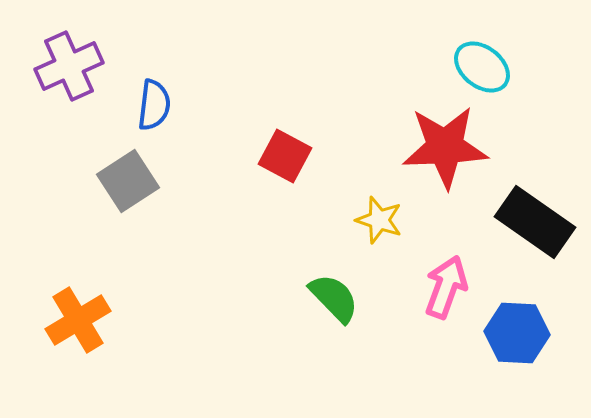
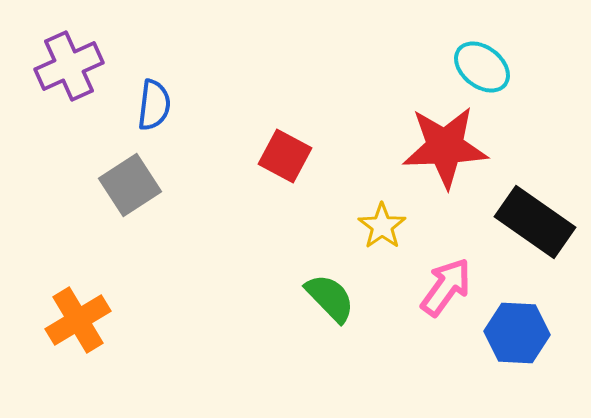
gray square: moved 2 px right, 4 px down
yellow star: moved 3 px right, 6 px down; rotated 18 degrees clockwise
pink arrow: rotated 16 degrees clockwise
green semicircle: moved 4 px left
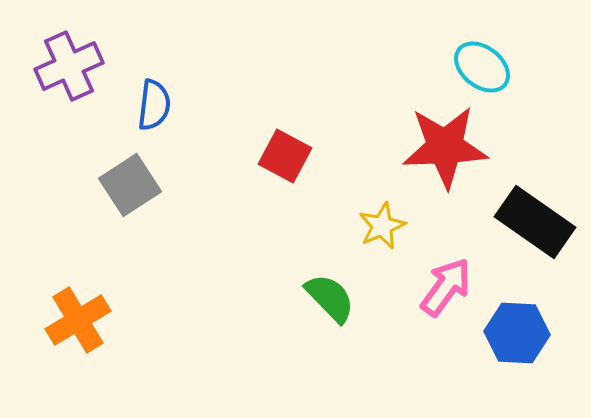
yellow star: rotated 12 degrees clockwise
